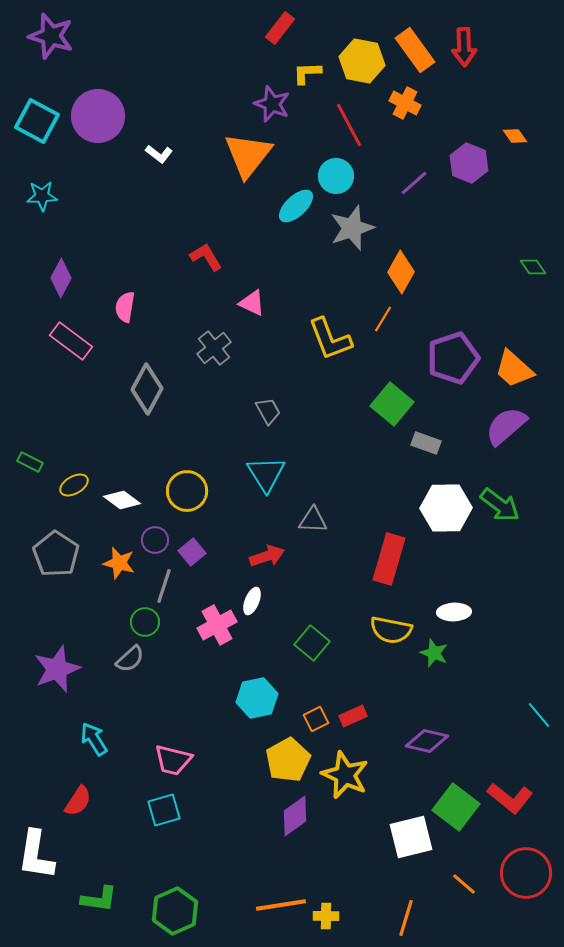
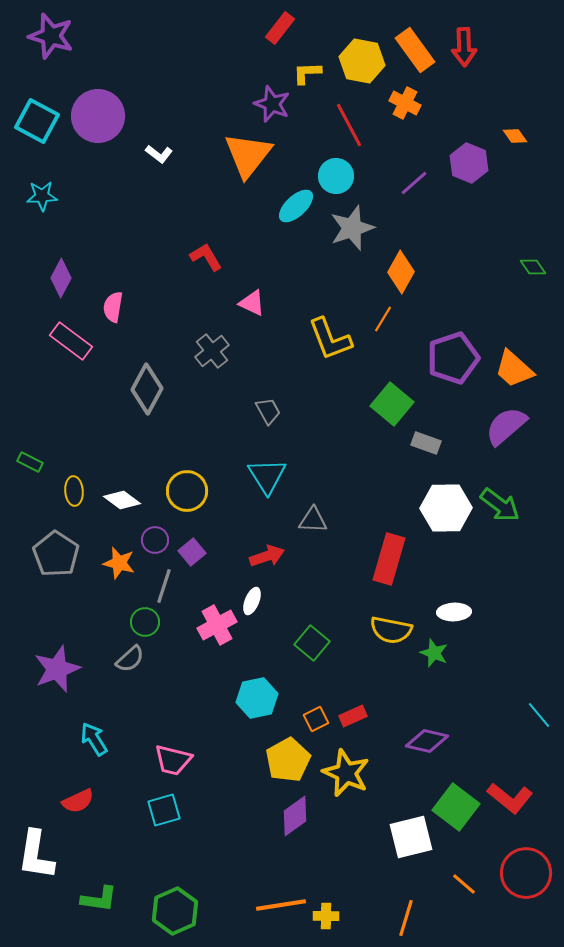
pink semicircle at (125, 307): moved 12 px left
gray cross at (214, 348): moved 2 px left, 3 px down
cyan triangle at (266, 474): moved 1 px right, 2 px down
yellow ellipse at (74, 485): moved 6 px down; rotated 64 degrees counterclockwise
yellow star at (345, 775): moved 1 px right, 2 px up
red semicircle at (78, 801): rotated 32 degrees clockwise
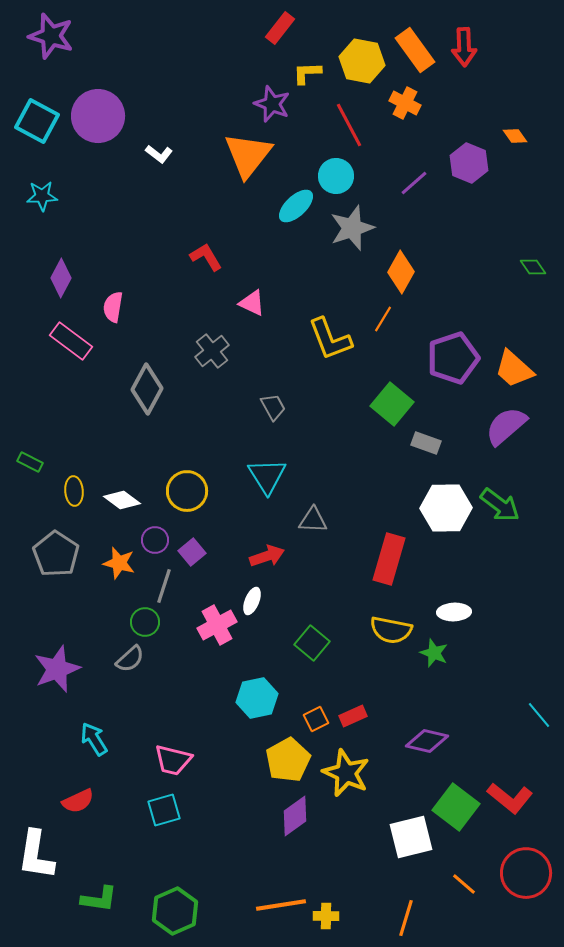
gray trapezoid at (268, 411): moved 5 px right, 4 px up
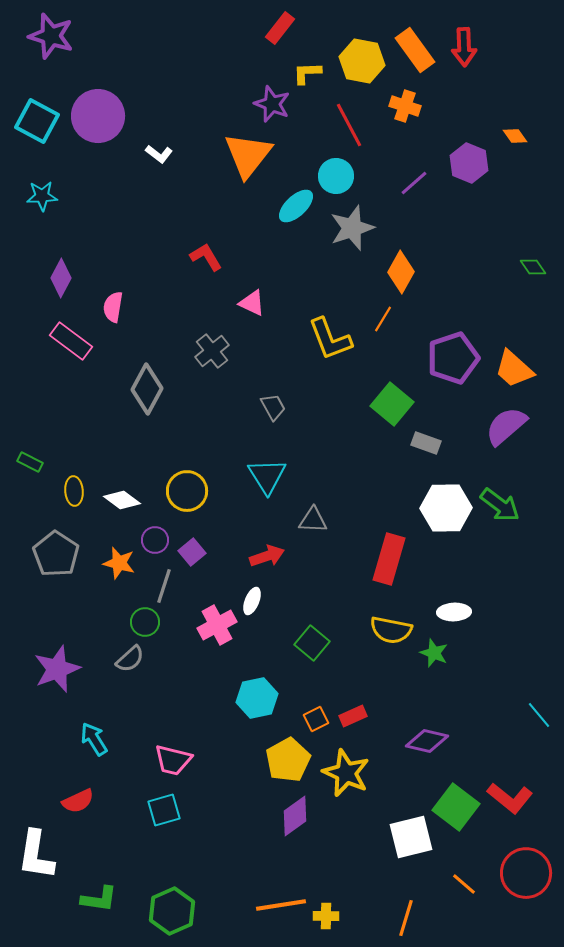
orange cross at (405, 103): moved 3 px down; rotated 8 degrees counterclockwise
green hexagon at (175, 911): moved 3 px left
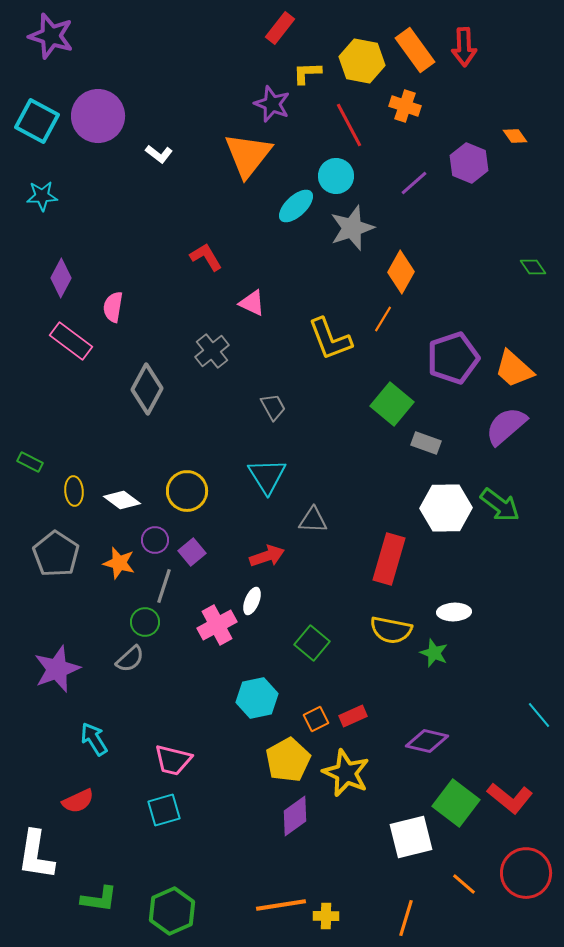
green square at (456, 807): moved 4 px up
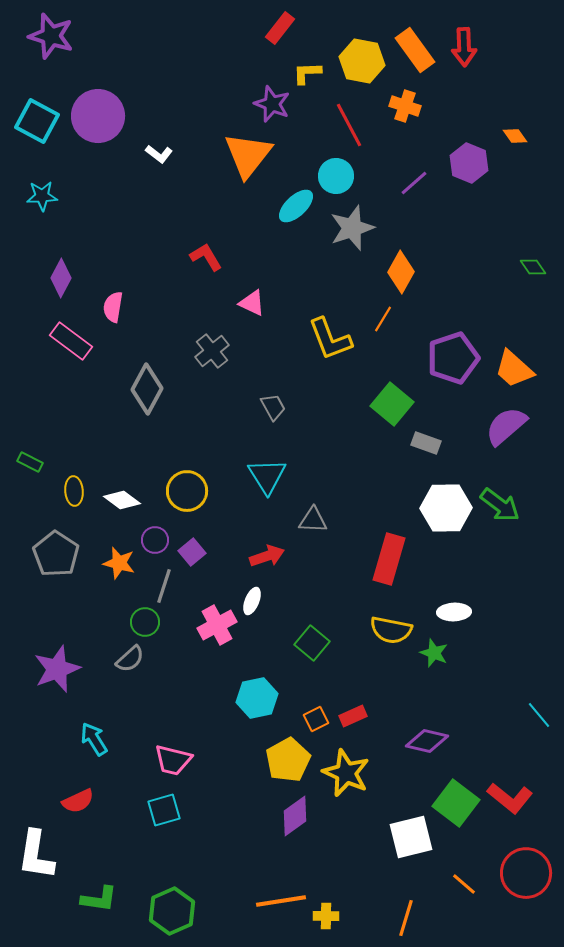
orange line at (281, 905): moved 4 px up
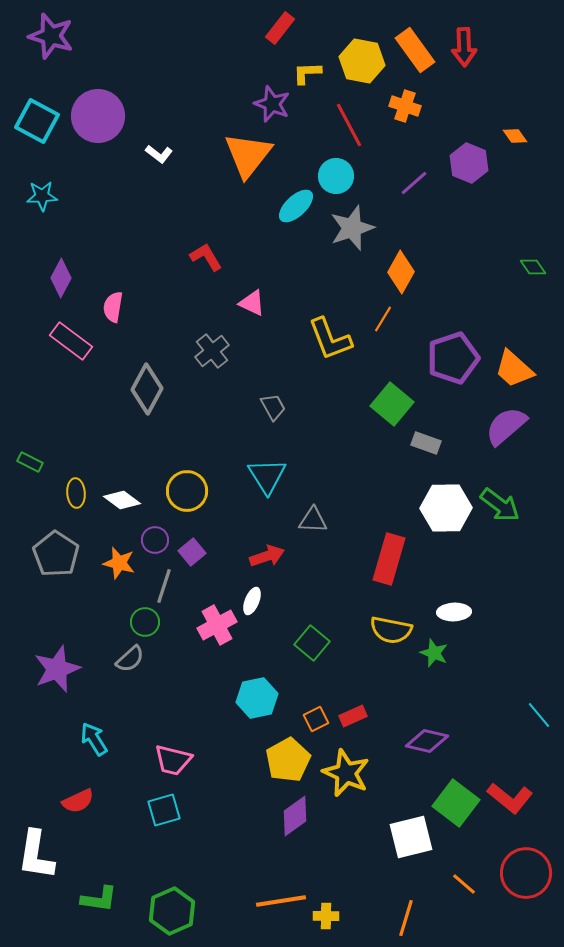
yellow ellipse at (74, 491): moved 2 px right, 2 px down
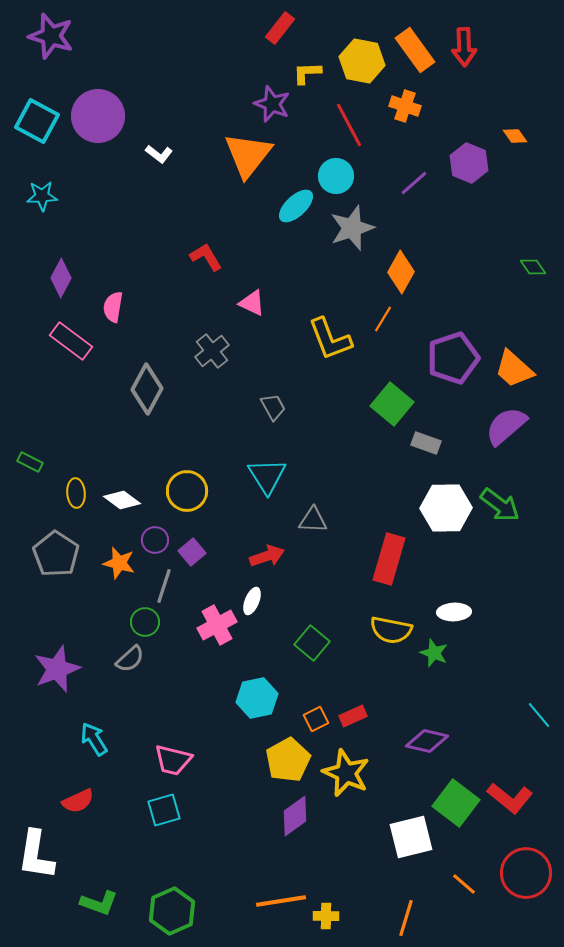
green L-shape at (99, 899): moved 4 px down; rotated 12 degrees clockwise
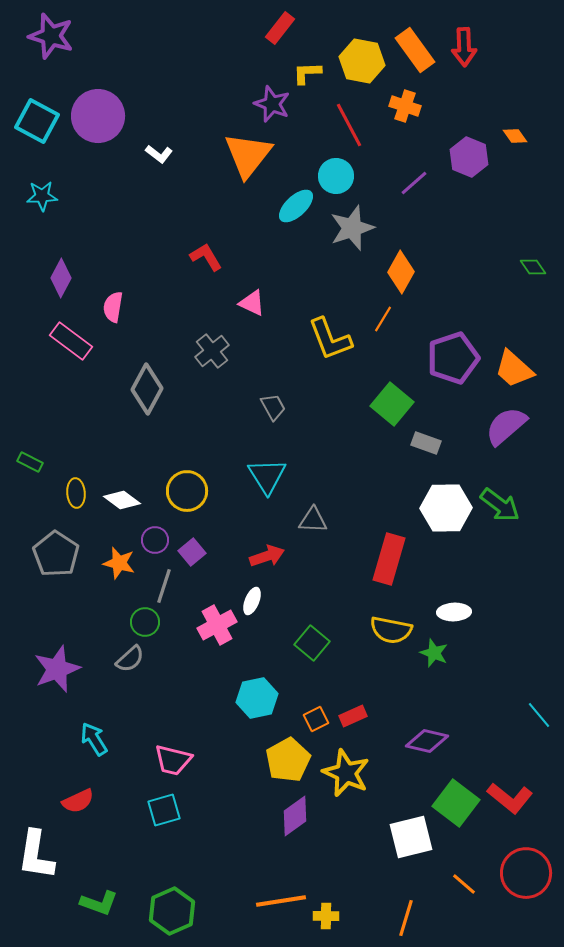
purple hexagon at (469, 163): moved 6 px up
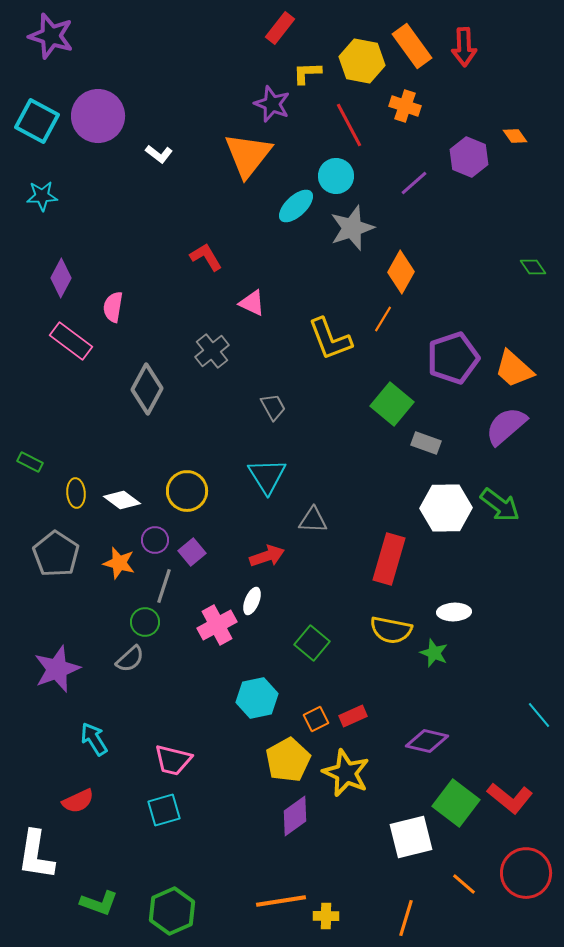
orange rectangle at (415, 50): moved 3 px left, 4 px up
